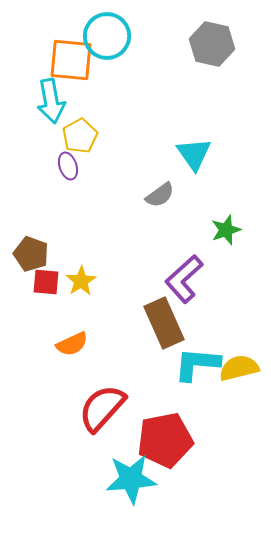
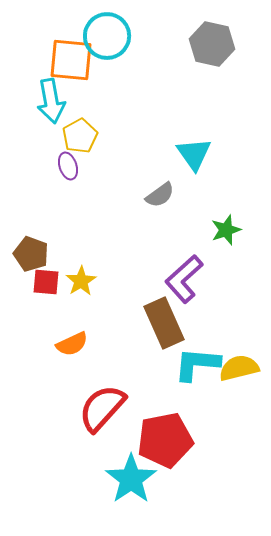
cyan star: rotated 30 degrees counterclockwise
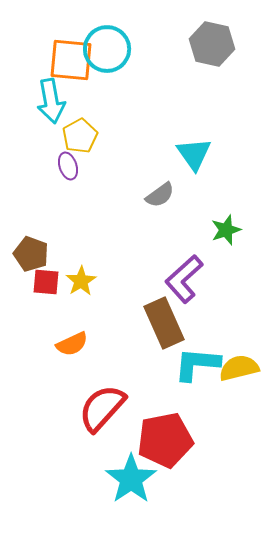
cyan circle: moved 13 px down
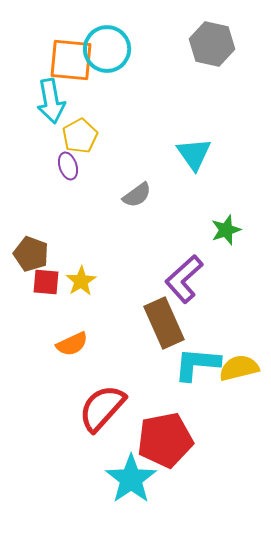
gray semicircle: moved 23 px left
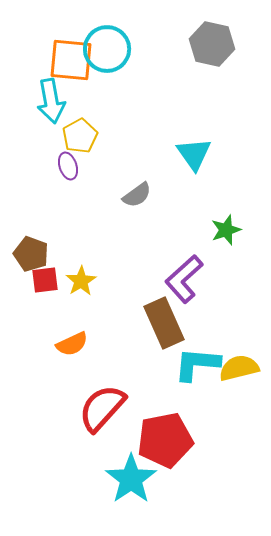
red square: moved 1 px left, 2 px up; rotated 12 degrees counterclockwise
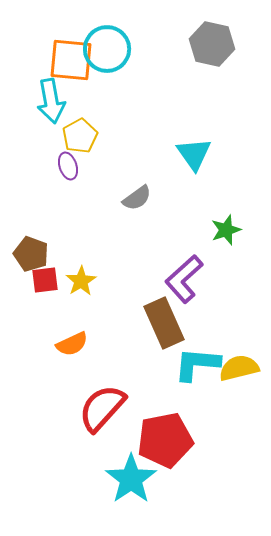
gray semicircle: moved 3 px down
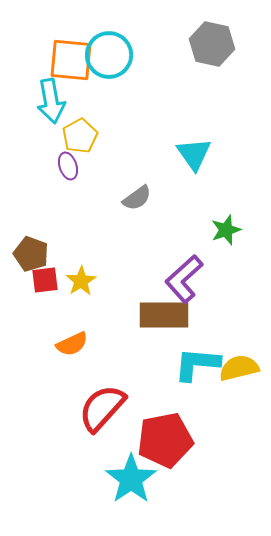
cyan circle: moved 2 px right, 6 px down
brown rectangle: moved 8 px up; rotated 66 degrees counterclockwise
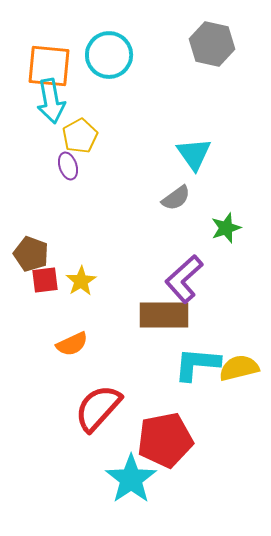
orange square: moved 22 px left, 6 px down
gray semicircle: moved 39 px right
green star: moved 2 px up
red semicircle: moved 4 px left
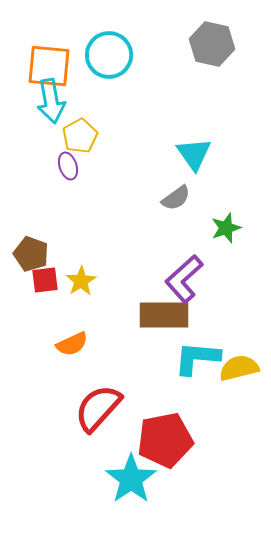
cyan L-shape: moved 6 px up
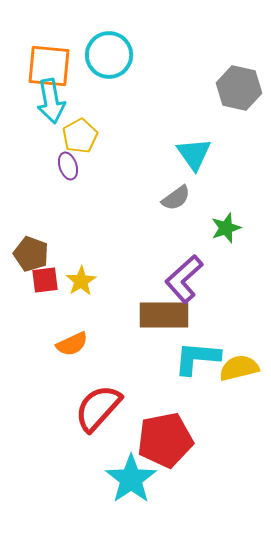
gray hexagon: moved 27 px right, 44 px down
